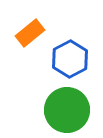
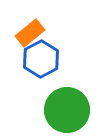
blue hexagon: moved 29 px left
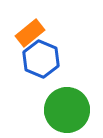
blue hexagon: rotated 9 degrees counterclockwise
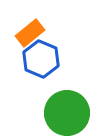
green circle: moved 3 px down
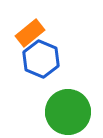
green circle: moved 1 px right, 1 px up
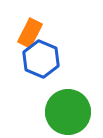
orange rectangle: rotated 24 degrees counterclockwise
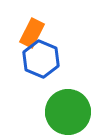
orange rectangle: moved 2 px right
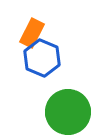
blue hexagon: moved 1 px right, 1 px up
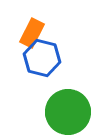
blue hexagon: rotated 9 degrees counterclockwise
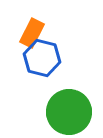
green circle: moved 1 px right
